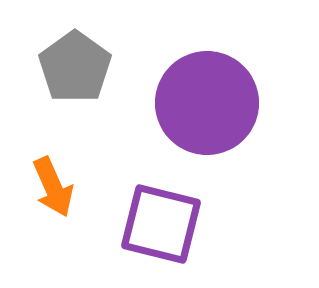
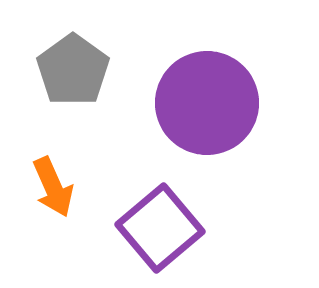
gray pentagon: moved 2 px left, 3 px down
purple square: moved 1 px left, 4 px down; rotated 36 degrees clockwise
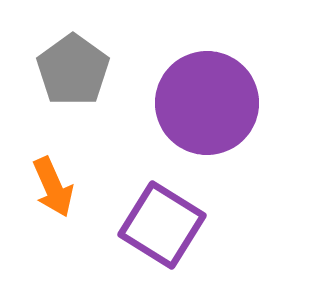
purple square: moved 2 px right, 3 px up; rotated 18 degrees counterclockwise
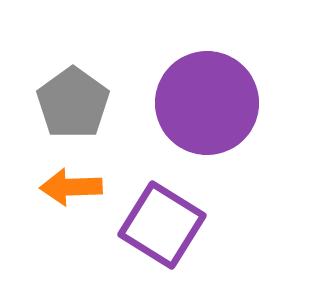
gray pentagon: moved 33 px down
orange arrow: moved 18 px right; rotated 112 degrees clockwise
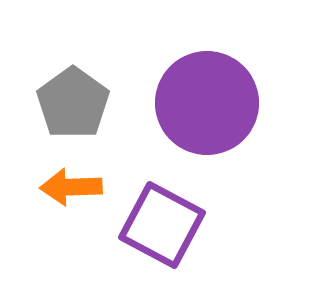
purple square: rotated 4 degrees counterclockwise
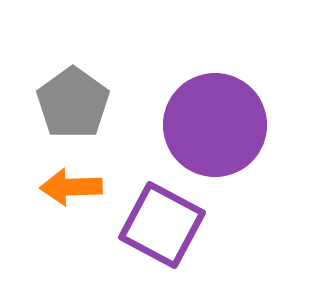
purple circle: moved 8 px right, 22 px down
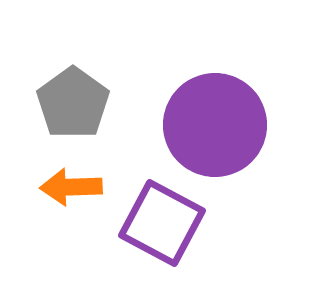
purple square: moved 2 px up
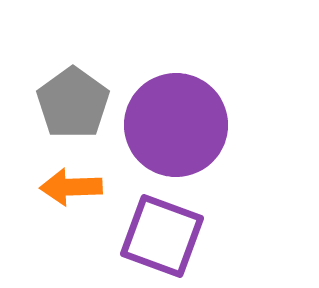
purple circle: moved 39 px left
purple square: moved 13 px down; rotated 8 degrees counterclockwise
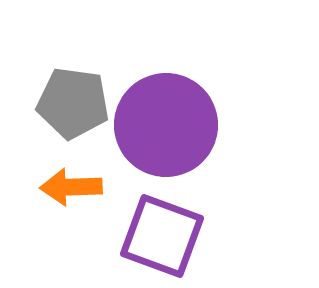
gray pentagon: rotated 28 degrees counterclockwise
purple circle: moved 10 px left
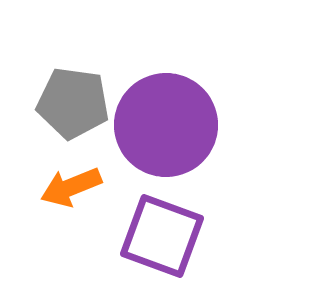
orange arrow: rotated 20 degrees counterclockwise
